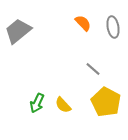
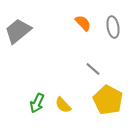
yellow pentagon: moved 2 px right, 2 px up
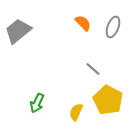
gray ellipse: rotated 30 degrees clockwise
yellow semicircle: moved 13 px right, 7 px down; rotated 66 degrees clockwise
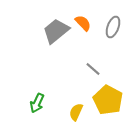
gray trapezoid: moved 38 px right
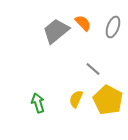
green arrow: moved 1 px right; rotated 138 degrees clockwise
yellow semicircle: moved 13 px up
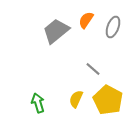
orange semicircle: moved 3 px right, 3 px up; rotated 102 degrees counterclockwise
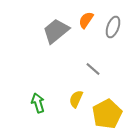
yellow pentagon: moved 1 px left, 14 px down; rotated 16 degrees clockwise
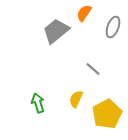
orange semicircle: moved 2 px left, 7 px up
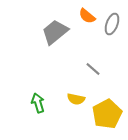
orange semicircle: moved 3 px right, 3 px down; rotated 84 degrees counterclockwise
gray ellipse: moved 1 px left, 3 px up
gray trapezoid: moved 1 px left, 1 px down
yellow semicircle: rotated 102 degrees counterclockwise
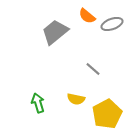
gray ellipse: rotated 50 degrees clockwise
